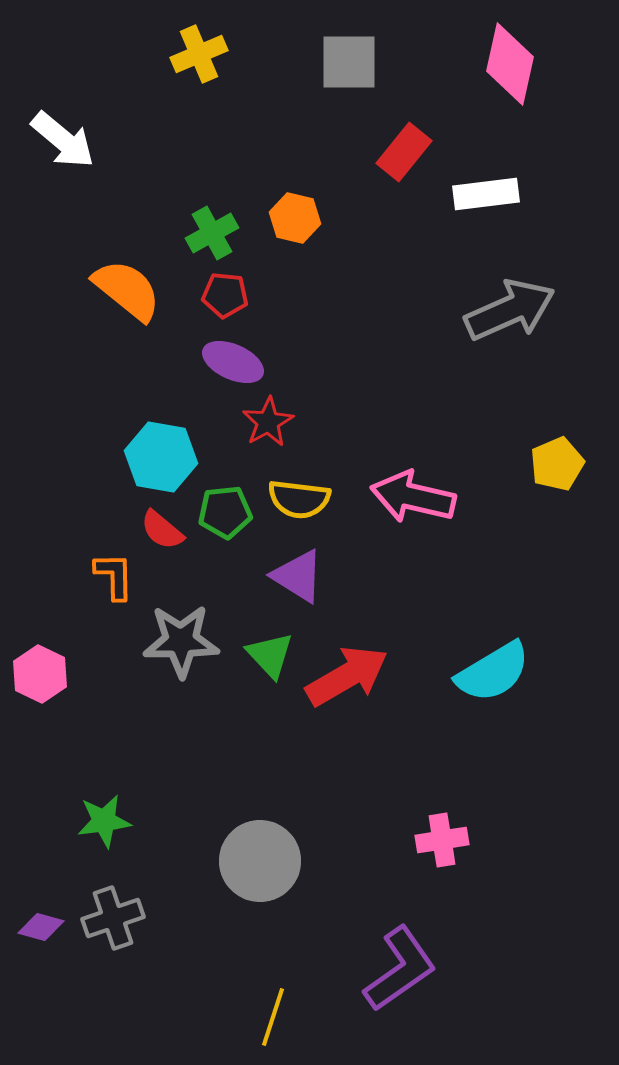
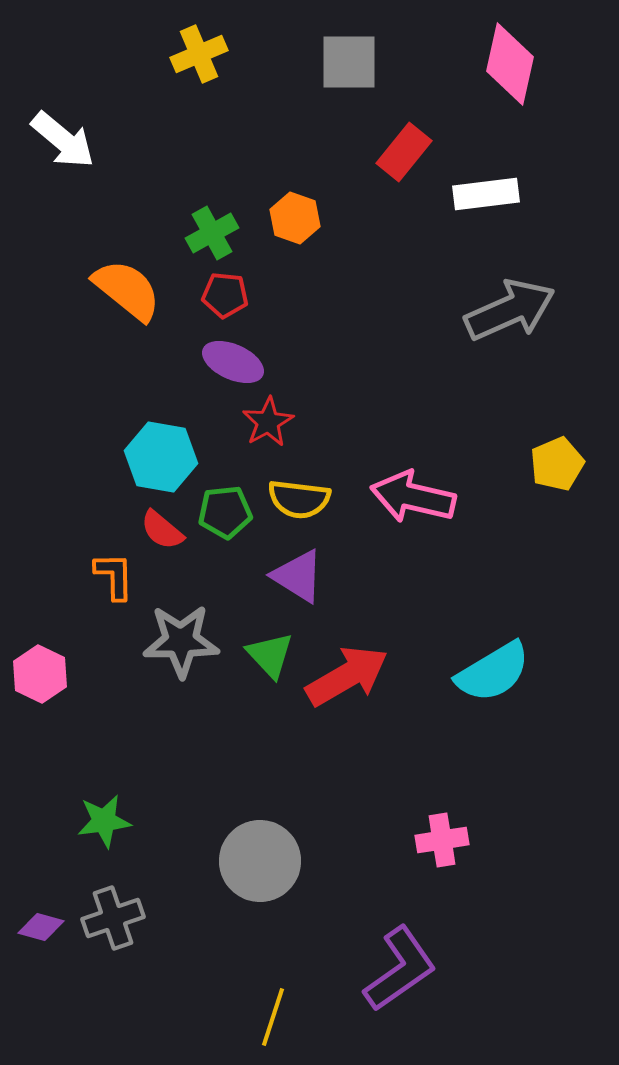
orange hexagon: rotated 6 degrees clockwise
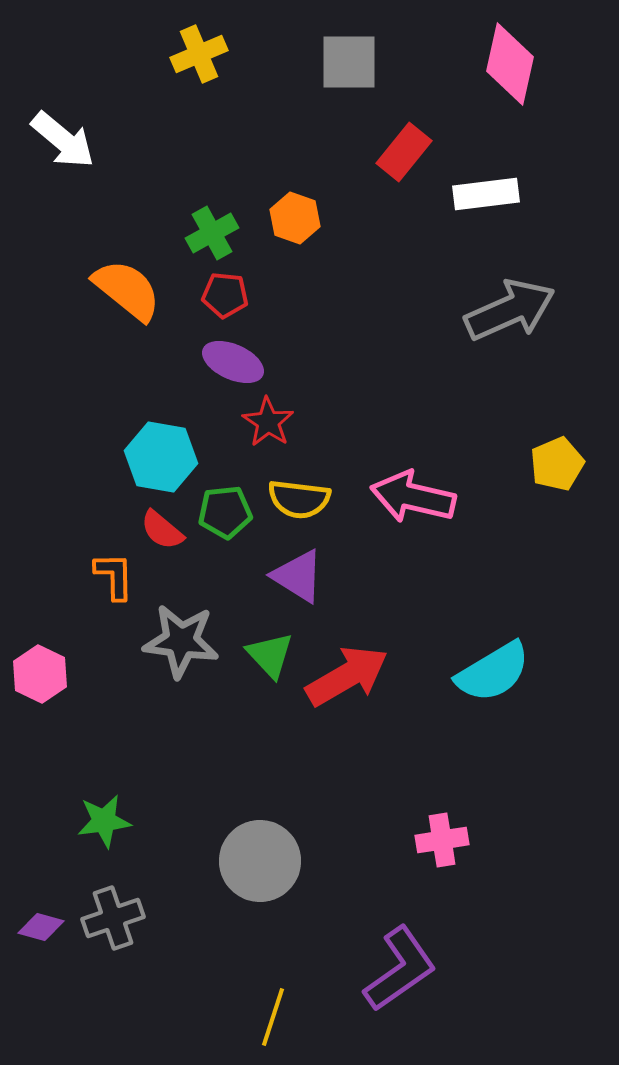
red star: rotated 9 degrees counterclockwise
gray star: rotated 8 degrees clockwise
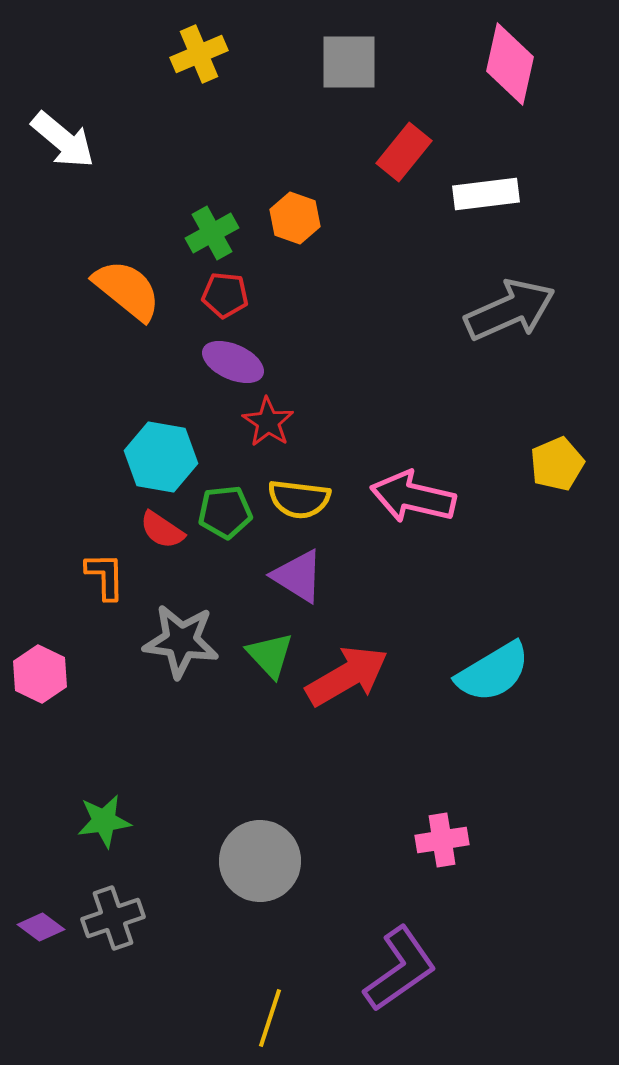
red semicircle: rotated 6 degrees counterclockwise
orange L-shape: moved 9 px left
purple diamond: rotated 21 degrees clockwise
yellow line: moved 3 px left, 1 px down
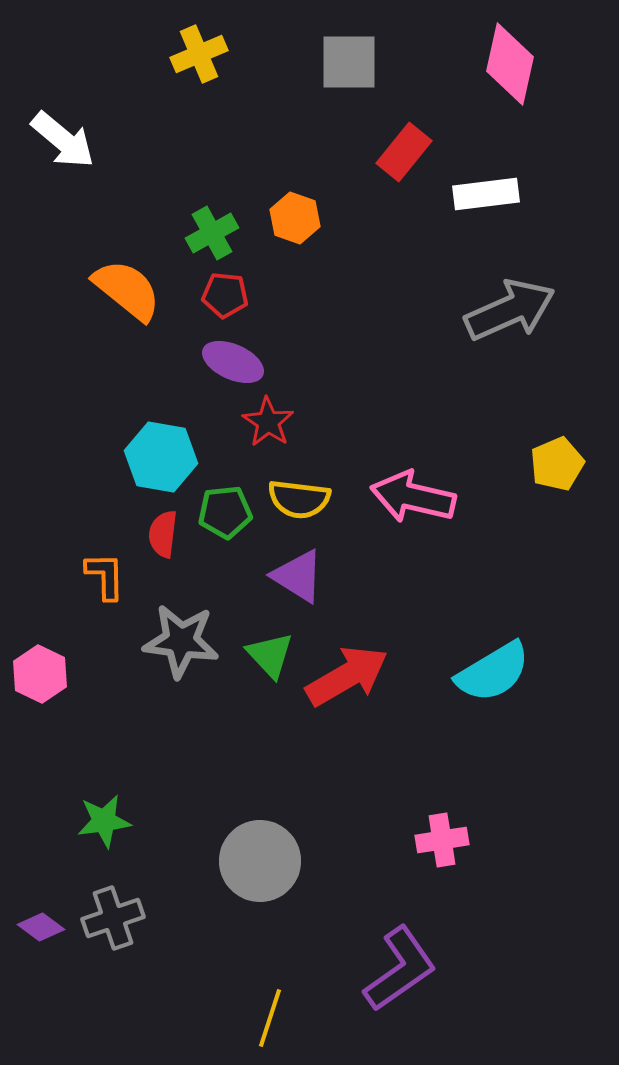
red semicircle: moved 1 px right, 4 px down; rotated 63 degrees clockwise
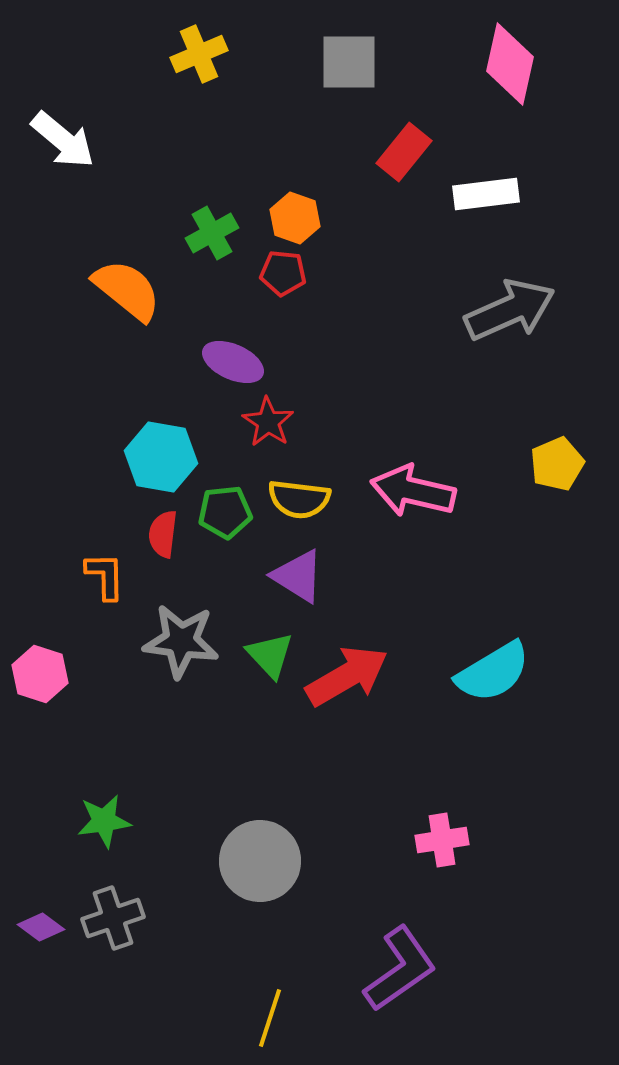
red pentagon: moved 58 px right, 22 px up
pink arrow: moved 6 px up
pink hexagon: rotated 8 degrees counterclockwise
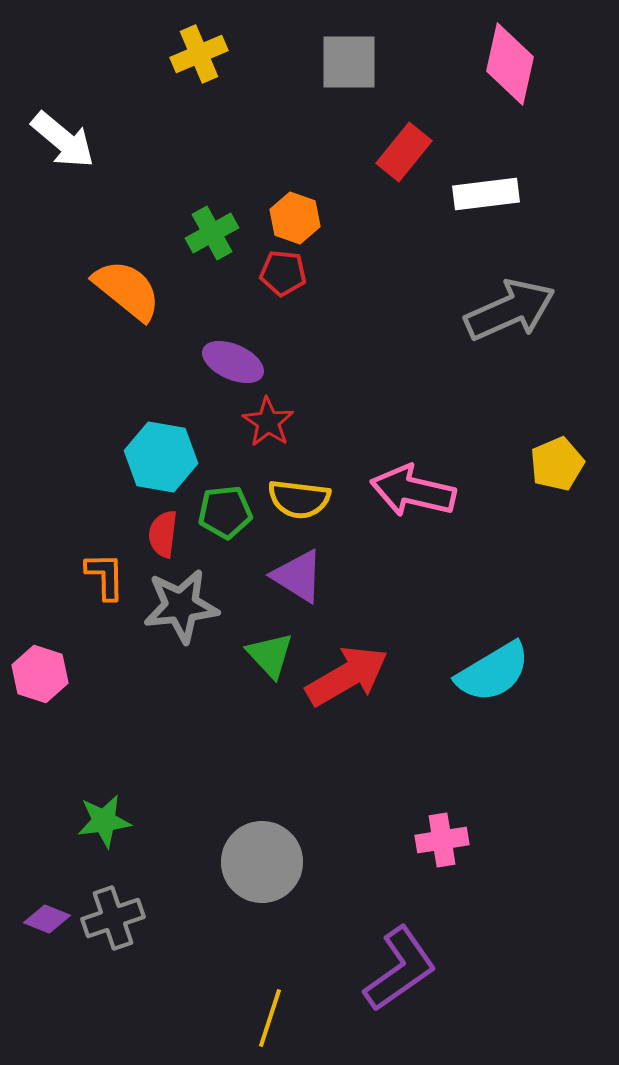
gray star: moved 35 px up; rotated 14 degrees counterclockwise
gray circle: moved 2 px right, 1 px down
purple diamond: moved 6 px right, 8 px up; rotated 15 degrees counterclockwise
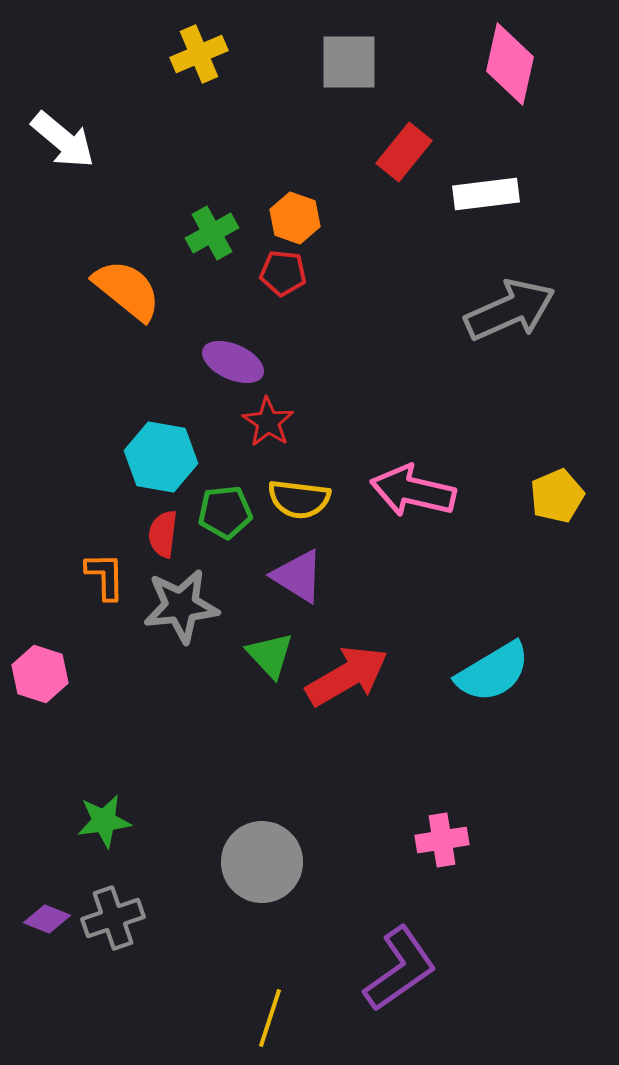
yellow pentagon: moved 32 px down
